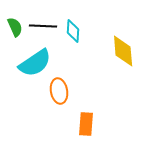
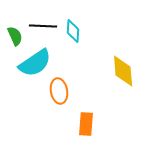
green semicircle: moved 9 px down
yellow diamond: moved 20 px down
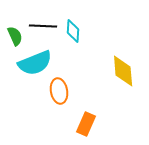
cyan semicircle: rotated 12 degrees clockwise
orange rectangle: rotated 20 degrees clockwise
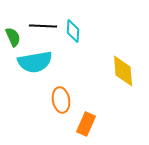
green semicircle: moved 2 px left, 1 px down
cyan semicircle: moved 1 px up; rotated 12 degrees clockwise
orange ellipse: moved 2 px right, 9 px down
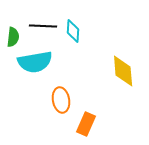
green semicircle: rotated 30 degrees clockwise
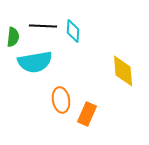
orange rectangle: moved 1 px right, 10 px up
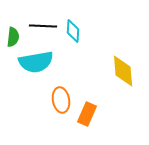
cyan semicircle: moved 1 px right
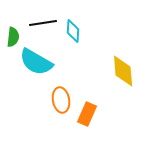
black line: moved 3 px up; rotated 12 degrees counterclockwise
cyan semicircle: rotated 40 degrees clockwise
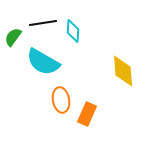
green semicircle: rotated 150 degrees counterclockwise
cyan semicircle: moved 7 px right
